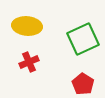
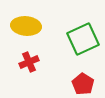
yellow ellipse: moved 1 px left
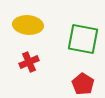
yellow ellipse: moved 2 px right, 1 px up
green square: rotated 36 degrees clockwise
